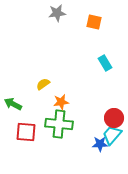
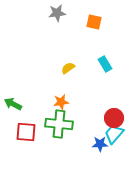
cyan rectangle: moved 1 px down
yellow semicircle: moved 25 px right, 16 px up
cyan trapezoid: moved 2 px right, 1 px up
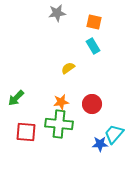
cyan rectangle: moved 12 px left, 18 px up
green arrow: moved 3 px right, 6 px up; rotated 72 degrees counterclockwise
red circle: moved 22 px left, 14 px up
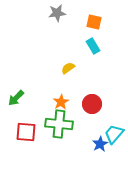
orange star: rotated 21 degrees counterclockwise
blue star: rotated 28 degrees counterclockwise
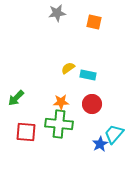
cyan rectangle: moved 5 px left, 29 px down; rotated 49 degrees counterclockwise
orange star: rotated 28 degrees clockwise
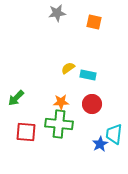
cyan trapezoid: rotated 35 degrees counterclockwise
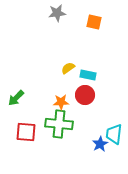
red circle: moved 7 px left, 9 px up
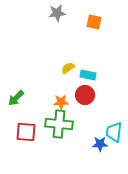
cyan trapezoid: moved 2 px up
blue star: rotated 28 degrees clockwise
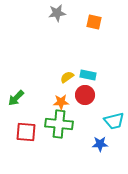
yellow semicircle: moved 1 px left, 9 px down
cyan trapezoid: moved 11 px up; rotated 110 degrees counterclockwise
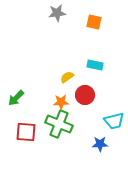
cyan rectangle: moved 7 px right, 10 px up
green cross: rotated 16 degrees clockwise
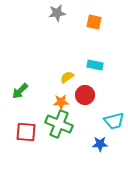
green arrow: moved 4 px right, 7 px up
